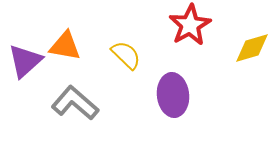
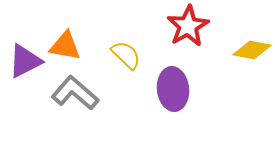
red star: moved 2 px left, 1 px down
yellow diamond: moved 2 px down; rotated 27 degrees clockwise
purple triangle: rotated 15 degrees clockwise
purple ellipse: moved 6 px up
gray L-shape: moved 10 px up
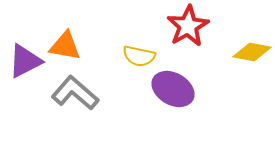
yellow diamond: moved 2 px down
yellow semicircle: moved 13 px right, 1 px down; rotated 148 degrees clockwise
purple ellipse: rotated 54 degrees counterclockwise
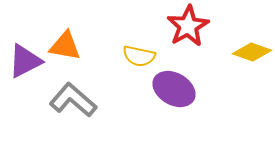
yellow diamond: rotated 9 degrees clockwise
purple ellipse: moved 1 px right
gray L-shape: moved 2 px left, 7 px down
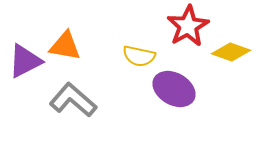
yellow diamond: moved 21 px left
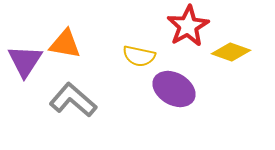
orange triangle: moved 2 px up
purple triangle: rotated 30 degrees counterclockwise
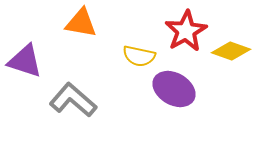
red star: moved 2 px left, 5 px down
orange triangle: moved 16 px right, 21 px up
yellow diamond: moved 1 px up
purple triangle: rotated 45 degrees counterclockwise
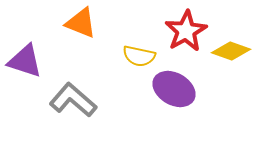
orange triangle: rotated 12 degrees clockwise
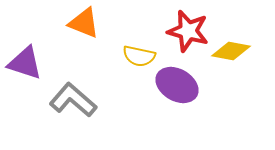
orange triangle: moved 3 px right
red star: moved 2 px right; rotated 27 degrees counterclockwise
yellow diamond: rotated 9 degrees counterclockwise
purple triangle: moved 2 px down
purple ellipse: moved 3 px right, 4 px up
